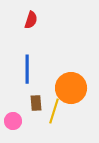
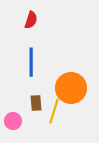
blue line: moved 4 px right, 7 px up
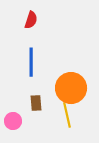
yellow line: moved 13 px right, 4 px down; rotated 30 degrees counterclockwise
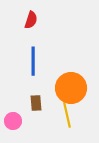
blue line: moved 2 px right, 1 px up
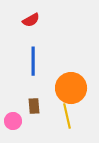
red semicircle: rotated 42 degrees clockwise
brown rectangle: moved 2 px left, 3 px down
yellow line: moved 1 px down
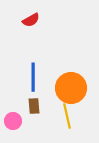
blue line: moved 16 px down
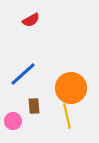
blue line: moved 10 px left, 3 px up; rotated 48 degrees clockwise
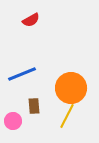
blue line: moved 1 px left; rotated 20 degrees clockwise
yellow line: rotated 40 degrees clockwise
